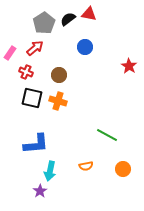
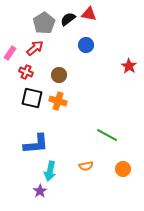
blue circle: moved 1 px right, 2 px up
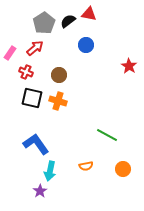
black semicircle: moved 2 px down
blue L-shape: rotated 120 degrees counterclockwise
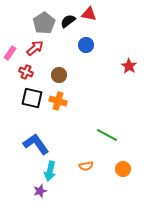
purple star: rotated 16 degrees clockwise
